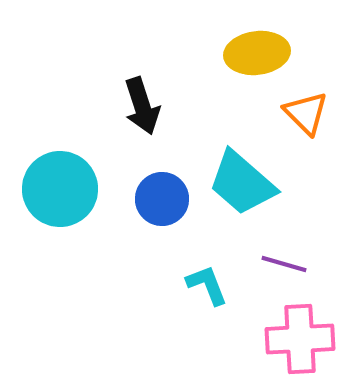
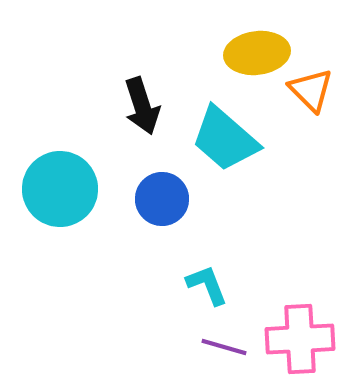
orange triangle: moved 5 px right, 23 px up
cyan trapezoid: moved 17 px left, 44 px up
purple line: moved 60 px left, 83 px down
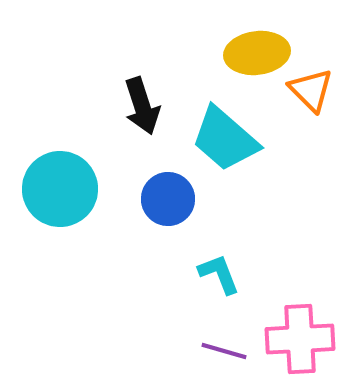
blue circle: moved 6 px right
cyan L-shape: moved 12 px right, 11 px up
purple line: moved 4 px down
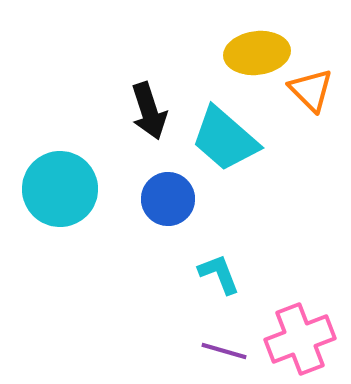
black arrow: moved 7 px right, 5 px down
pink cross: rotated 18 degrees counterclockwise
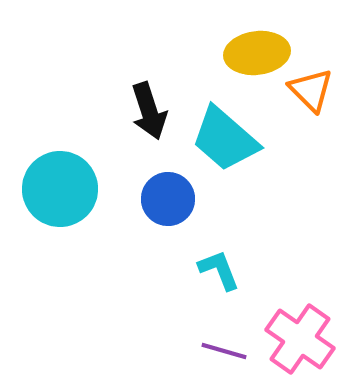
cyan L-shape: moved 4 px up
pink cross: rotated 34 degrees counterclockwise
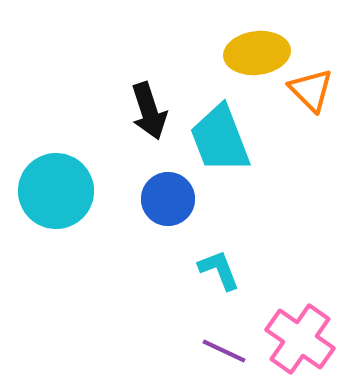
cyan trapezoid: moved 5 px left; rotated 28 degrees clockwise
cyan circle: moved 4 px left, 2 px down
purple line: rotated 9 degrees clockwise
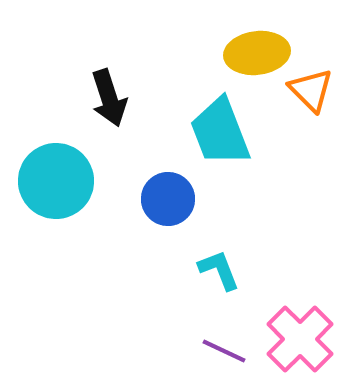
black arrow: moved 40 px left, 13 px up
cyan trapezoid: moved 7 px up
cyan circle: moved 10 px up
pink cross: rotated 10 degrees clockwise
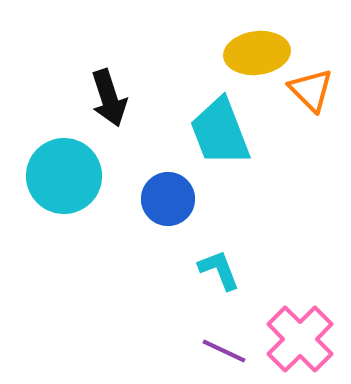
cyan circle: moved 8 px right, 5 px up
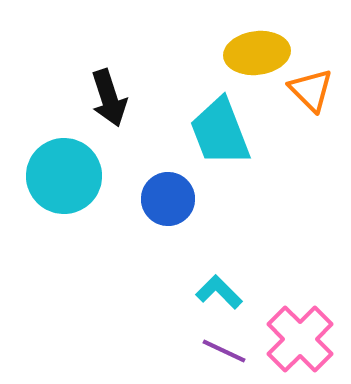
cyan L-shape: moved 22 px down; rotated 24 degrees counterclockwise
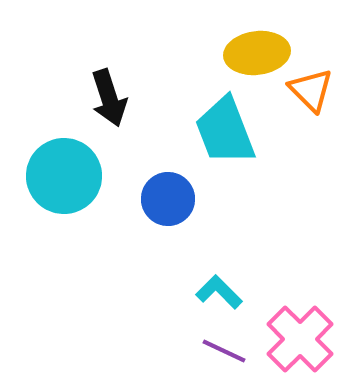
cyan trapezoid: moved 5 px right, 1 px up
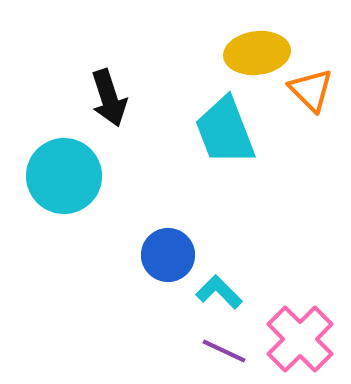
blue circle: moved 56 px down
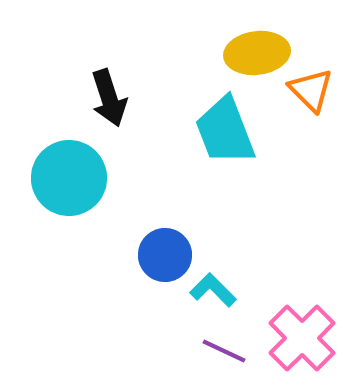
cyan circle: moved 5 px right, 2 px down
blue circle: moved 3 px left
cyan L-shape: moved 6 px left, 2 px up
pink cross: moved 2 px right, 1 px up
